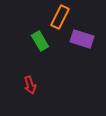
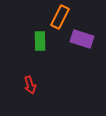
green rectangle: rotated 30 degrees clockwise
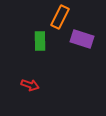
red arrow: rotated 54 degrees counterclockwise
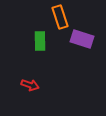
orange rectangle: rotated 45 degrees counterclockwise
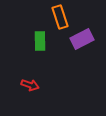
purple rectangle: rotated 45 degrees counterclockwise
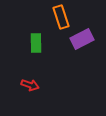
orange rectangle: moved 1 px right
green rectangle: moved 4 px left, 2 px down
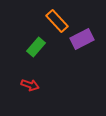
orange rectangle: moved 4 px left, 4 px down; rotated 25 degrees counterclockwise
green rectangle: moved 4 px down; rotated 42 degrees clockwise
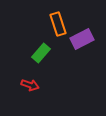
orange rectangle: moved 1 px right, 3 px down; rotated 25 degrees clockwise
green rectangle: moved 5 px right, 6 px down
